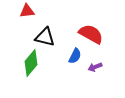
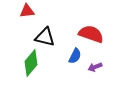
red semicircle: rotated 10 degrees counterclockwise
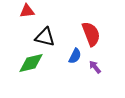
red semicircle: rotated 50 degrees clockwise
green diamond: rotated 36 degrees clockwise
purple arrow: rotated 72 degrees clockwise
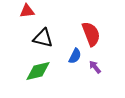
black triangle: moved 2 px left, 1 px down
green diamond: moved 7 px right, 8 px down
